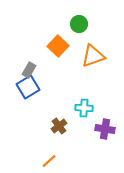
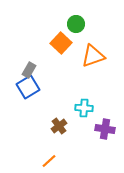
green circle: moved 3 px left
orange square: moved 3 px right, 3 px up
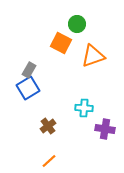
green circle: moved 1 px right
orange square: rotated 15 degrees counterclockwise
blue square: moved 1 px down
brown cross: moved 11 px left
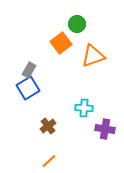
orange square: rotated 25 degrees clockwise
